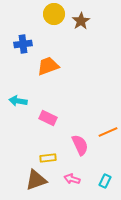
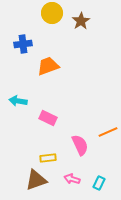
yellow circle: moved 2 px left, 1 px up
cyan rectangle: moved 6 px left, 2 px down
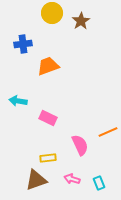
cyan rectangle: rotated 48 degrees counterclockwise
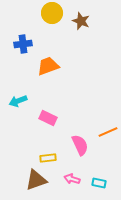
brown star: rotated 18 degrees counterclockwise
cyan arrow: rotated 30 degrees counterclockwise
cyan rectangle: rotated 56 degrees counterclockwise
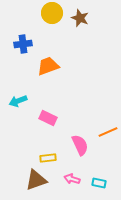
brown star: moved 1 px left, 3 px up
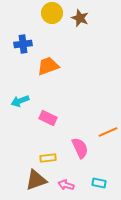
cyan arrow: moved 2 px right
pink semicircle: moved 3 px down
pink arrow: moved 6 px left, 6 px down
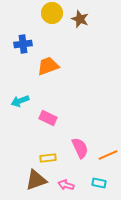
brown star: moved 1 px down
orange line: moved 23 px down
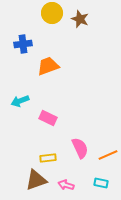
cyan rectangle: moved 2 px right
